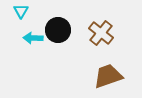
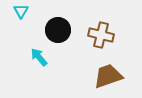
brown cross: moved 2 px down; rotated 25 degrees counterclockwise
cyan arrow: moved 6 px right, 19 px down; rotated 48 degrees clockwise
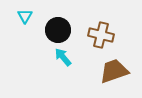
cyan triangle: moved 4 px right, 5 px down
cyan arrow: moved 24 px right
brown trapezoid: moved 6 px right, 5 px up
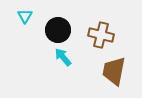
brown trapezoid: rotated 60 degrees counterclockwise
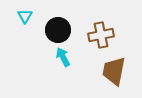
brown cross: rotated 25 degrees counterclockwise
cyan arrow: rotated 12 degrees clockwise
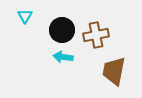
black circle: moved 4 px right
brown cross: moved 5 px left
cyan arrow: rotated 54 degrees counterclockwise
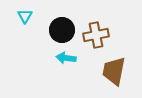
cyan arrow: moved 3 px right, 1 px down
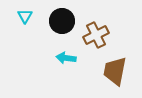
black circle: moved 9 px up
brown cross: rotated 15 degrees counterclockwise
brown trapezoid: moved 1 px right
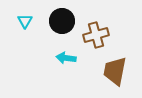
cyan triangle: moved 5 px down
brown cross: rotated 10 degrees clockwise
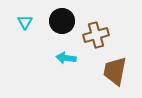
cyan triangle: moved 1 px down
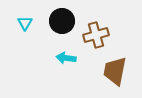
cyan triangle: moved 1 px down
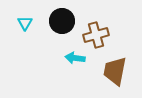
cyan arrow: moved 9 px right
